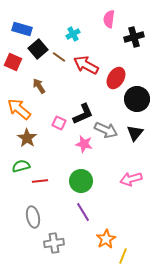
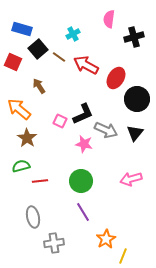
pink square: moved 1 px right, 2 px up
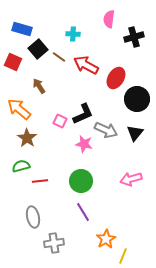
cyan cross: rotated 32 degrees clockwise
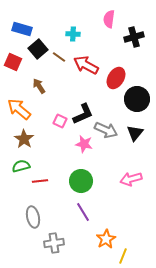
brown star: moved 3 px left, 1 px down
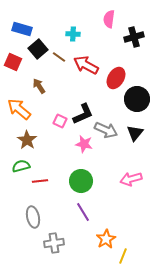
brown star: moved 3 px right, 1 px down
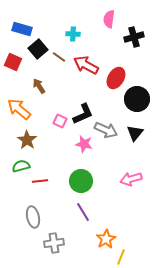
yellow line: moved 2 px left, 1 px down
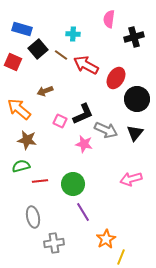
brown line: moved 2 px right, 2 px up
brown arrow: moved 6 px right, 5 px down; rotated 77 degrees counterclockwise
brown star: rotated 24 degrees counterclockwise
green circle: moved 8 px left, 3 px down
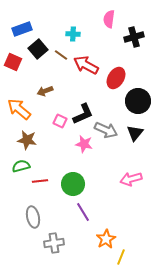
blue rectangle: rotated 36 degrees counterclockwise
black circle: moved 1 px right, 2 px down
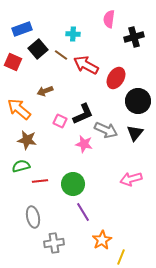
orange star: moved 4 px left, 1 px down
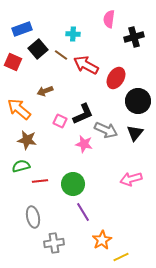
yellow line: rotated 42 degrees clockwise
